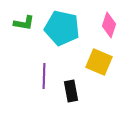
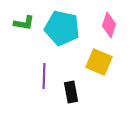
black rectangle: moved 1 px down
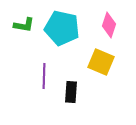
green L-shape: moved 2 px down
yellow square: moved 2 px right
black rectangle: rotated 15 degrees clockwise
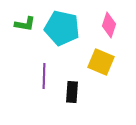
green L-shape: moved 1 px right, 1 px up
black rectangle: moved 1 px right
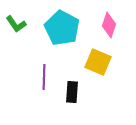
green L-shape: moved 9 px left; rotated 45 degrees clockwise
cyan pentagon: rotated 16 degrees clockwise
yellow square: moved 3 px left
purple line: moved 1 px down
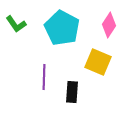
pink diamond: rotated 15 degrees clockwise
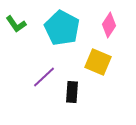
purple line: rotated 45 degrees clockwise
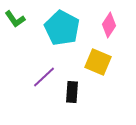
green L-shape: moved 1 px left, 5 px up
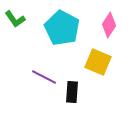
purple line: rotated 70 degrees clockwise
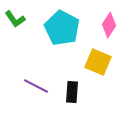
purple line: moved 8 px left, 9 px down
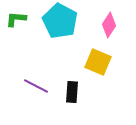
green L-shape: moved 1 px right; rotated 130 degrees clockwise
cyan pentagon: moved 2 px left, 7 px up
